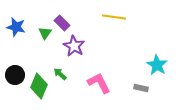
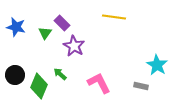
gray rectangle: moved 2 px up
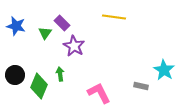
blue star: moved 1 px up
cyan star: moved 7 px right, 5 px down
green arrow: rotated 40 degrees clockwise
pink L-shape: moved 10 px down
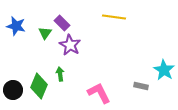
purple star: moved 4 px left, 1 px up
black circle: moved 2 px left, 15 px down
